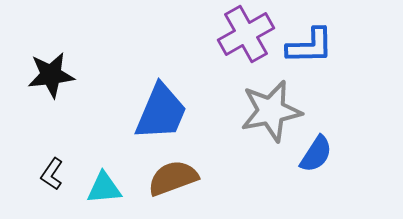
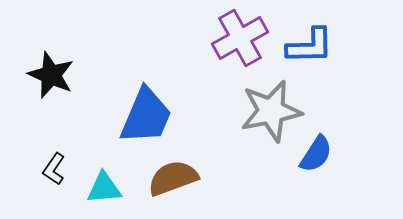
purple cross: moved 6 px left, 4 px down
black star: rotated 30 degrees clockwise
blue trapezoid: moved 15 px left, 4 px down
black L-shape: moved 2 px right, 5 px up
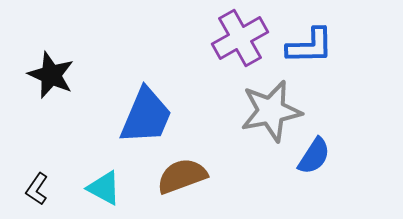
blue semicircle: moved 2 px left, 2 px down
black L-shape: moved 17 px left, 20 px down
brown semicircle: moved 9 px right, 2 px up
cyan triangle: rotated 33 degrees clockwise
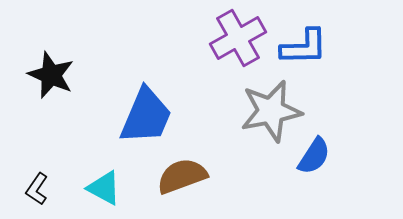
purple cross: moved 2 px left
blue L-shape: moved 6 px left, 1 px down
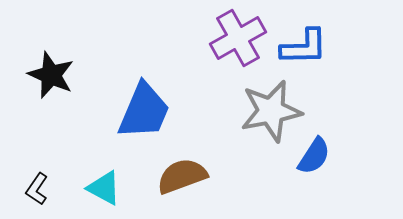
blue trapezoid: moved 2 px left, 5 px up
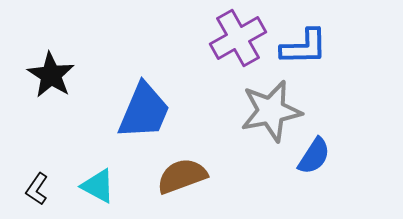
black star: rotated 9 degrees clockwise
cyan triangle: moved 6 px left, 2 px up
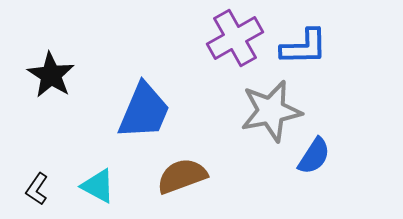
purple cross: moved 3 px left
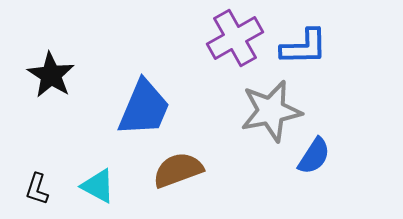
blue trapezoid: moved 3 px up
brown semicircle: moved 4 px left, 6 px up
black L-shape: rotated 16 degrees counterclockwise
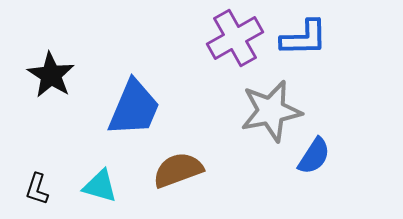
blue L-shape: moved 9 px up
blue trapezoid: moved 10 px left
cyan triangle: moved 2 px right; rotated 12 degrees counterclockwise
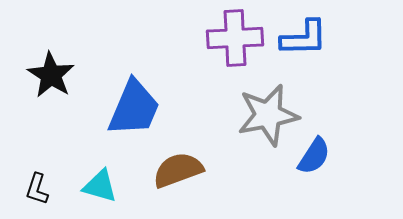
purple cross: rotated 26 degrees clockwise
gray star: moved 3 px left, 4 px down
